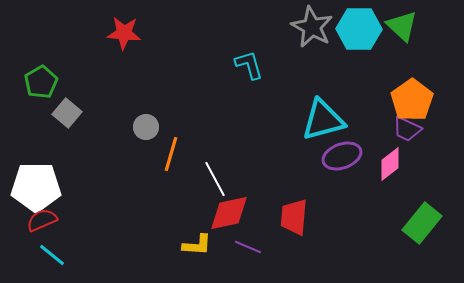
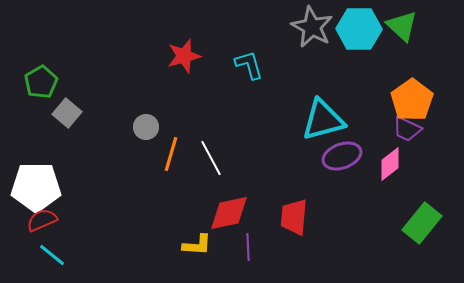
red star: moved 60 px right, 23 px down; rotated 20 degrees counterclockwise
white line: moved 4 px left, 21 px up
purple line: rotated 64 degrees clockwise
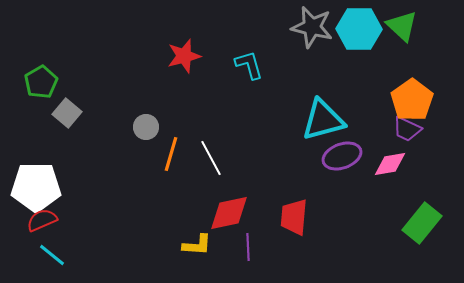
gray star: rotated 15 degrees counterclockwise
pink diamond: rotated 28 degrees clockwise
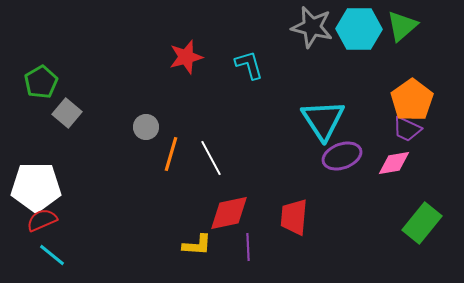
green triangle: rotated 36 degrees clockwise
red star: moved 2 px right, 1 px down
cyan triangle: rotated 48 degrees counterclockwise
pink diamond: moved 4 px right, 1 px up
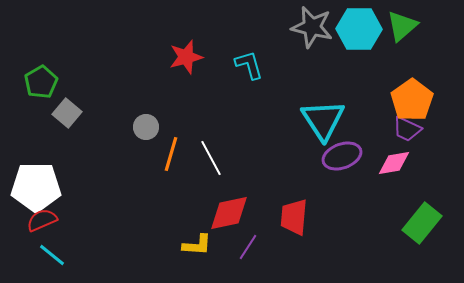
purple line: rotated 36 degrees clockwise
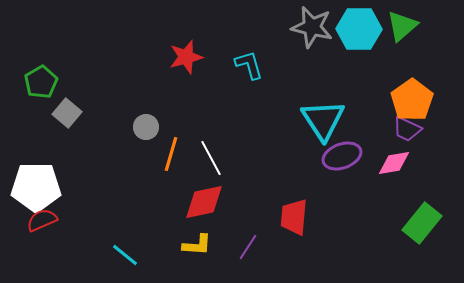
red diamond: moved 25 px left, 11 px up
cyan line: moved 73 px right
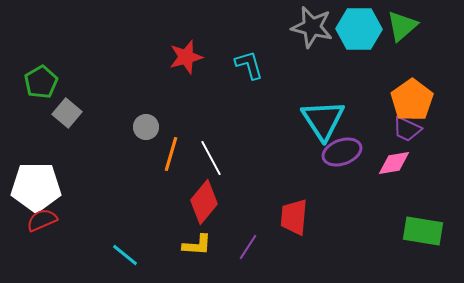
purple ellipse: moved 4 px up
red diamond: rotated 39 degrees counterclockwise
green rectangle: moved 1 px right, 8 px down; rotated 60 degrees clockwise
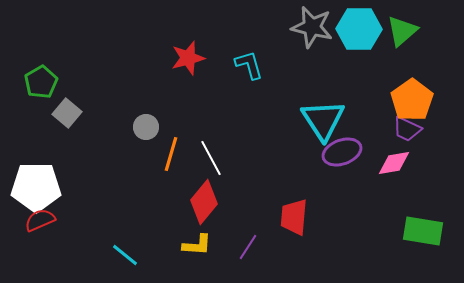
green triangle: moved 5 px down
red star: moved 2 px right, 1 px down
red semicircle: moved 2 px left
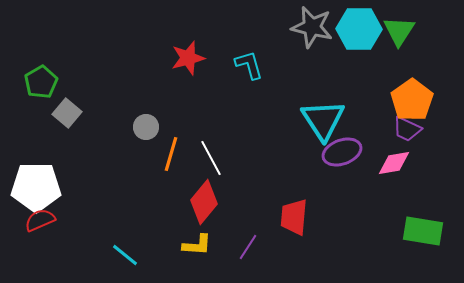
green triangle: moved 3 px left; rotated 16 degrees counterclockwise
